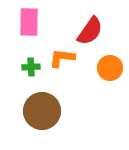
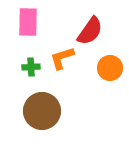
pink rectangle: moved 1 px left
orange L-shape: rotated 24 degrees counterclockwise
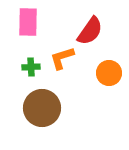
orange circle: moved 1 px left, 5 px down
brown circle: moved 3 px up
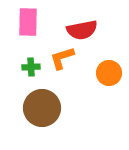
red semicircle: moved 8 px left, 1 px up; rotated 44 degrees clockwise
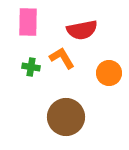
orange L-shape: rotated 76 degrees clockwise
green cross: rotated 12 degrees clockwise
brown circle: moved 24 px right, 9 px down
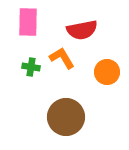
orange circle: moved 2 px left, 1 px up
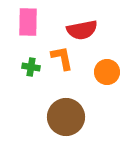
orange L-shape: rotated 20 degrees clockwise
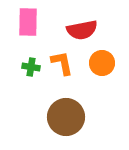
orange L-shape: moved 5 px down
orange circle: moved 5 px left, 9 px up
